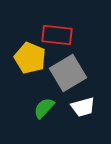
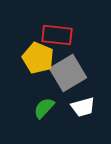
yellow pentagon: moved 8 px right
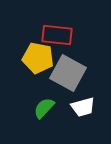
yellow pentagon: rotated 12 degrees counterclockwise
gray square: rotated 30 degrees counterclockwise
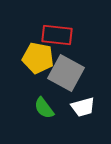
gray square: moved 2 px left
green semicircle: rotated 80 degrees counterclockwise
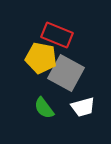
red rectangle: rotated 16 degrees clockwise
yellow pentagon: moved 3 px right
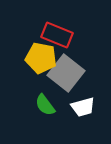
gray square: rotated 9 degrees clockwise
green semicircle: moved 1 px right, 3 px up
